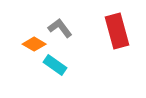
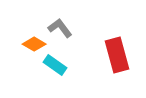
red rectangle: moved 24 px down
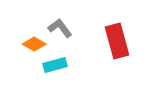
red rectangle: moved 14 px up
cyan rectangle: rotated 50 degrees counterclockwise
